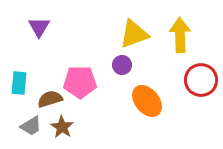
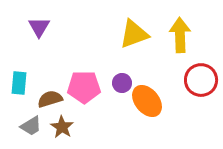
purple circle: moved 18 px down
pink pentagon: moved 4 px right, 5 px down
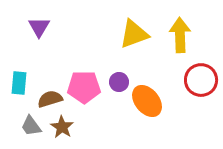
purple circle: moved 3 px left, 1 px up
gray trapezoid: rotated 85 degrees clockwise
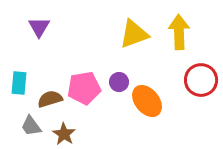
yellow arrow: moved 1 px left, 3 px up
pink pentagon: moved 1 px down; rotated 8 degrees counterclockwise
brown star: moved 2 px right, 7 px down
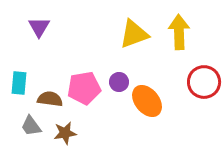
red circle: moved 3 px right, 2 px down
brown semicircle: rotated 25 degrees clockwise
brown star: moved 1 px right, 1 px up; rotated 30 degrees clockwise
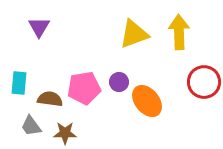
brown star: rotated 10 degrees clockwise
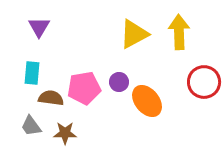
yellow triangle: rotated 8 degrees counterclockwise
cyan rectangle: moved 13 px right, 10 px up
brown semicircle: moved 1 px right, 1 px up
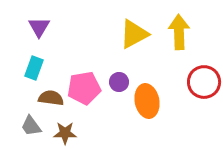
cyan rectangle: moved 2 px right, 5 px up; rotated 15 degrees clockwise
orange ellipse: rotated 28 degrees clockwise
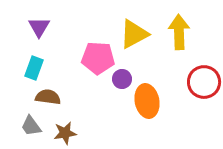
purple circle: moved 3 px right, 3 px up
pink pentagon: moved 14 px right, 30 px up; rotated 12 degrees clockwise
brown semicircle: moved 3 px left, 1 px up
brown star: rotated 10 degrees counterclockwise
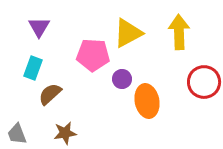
yellow triangle: moved 6 px left, 1 px up
pink pentagon: moved 5 px left, 3 px up
cyan rectangle: moved 1 px left
brown semicircle: moved 2 px right, 3 px up; rotated 50 degrees counterclockwise
gray trapezoid: moved 14 px left, 8 px down; rotated 15 degrees clockwise
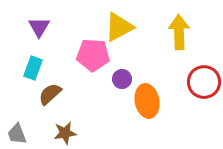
yellow triangle: moved 9 px left, 6 px up
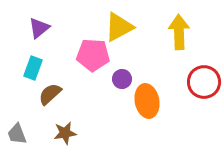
purple triangle: moved 1 px down; rotated 20 degrees clockwise
